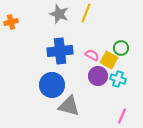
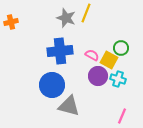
gray star: moved 7 px right, 4 px down
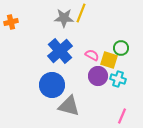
yellow line: moved 5 px left
gray star: moved 2 px left; rotated 18 degrees counterclockwise
blue cross: rotated 35 degrees counterclockwise
yellow square: rotated 12 degrees counterclockwise
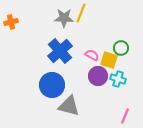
pink line: moved 3 px right
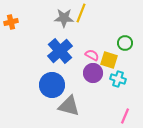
green circle: moved 4 px right, 5 px up
purple circle: moved 5 px left, 3 px up
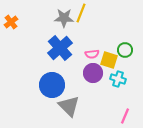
orange cross: rotated 24 degrees counterclockwise
green circle: moved 7 px down
blue cross: moved 3 px up
pink semicircle: moved 1 px up; rotated 144 degrees clockwise
gray triangle: rotated 30 degrees clockwise
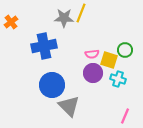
blue cross: moved 16 px left, 2 px up; rotated 30 degrees clockwise
